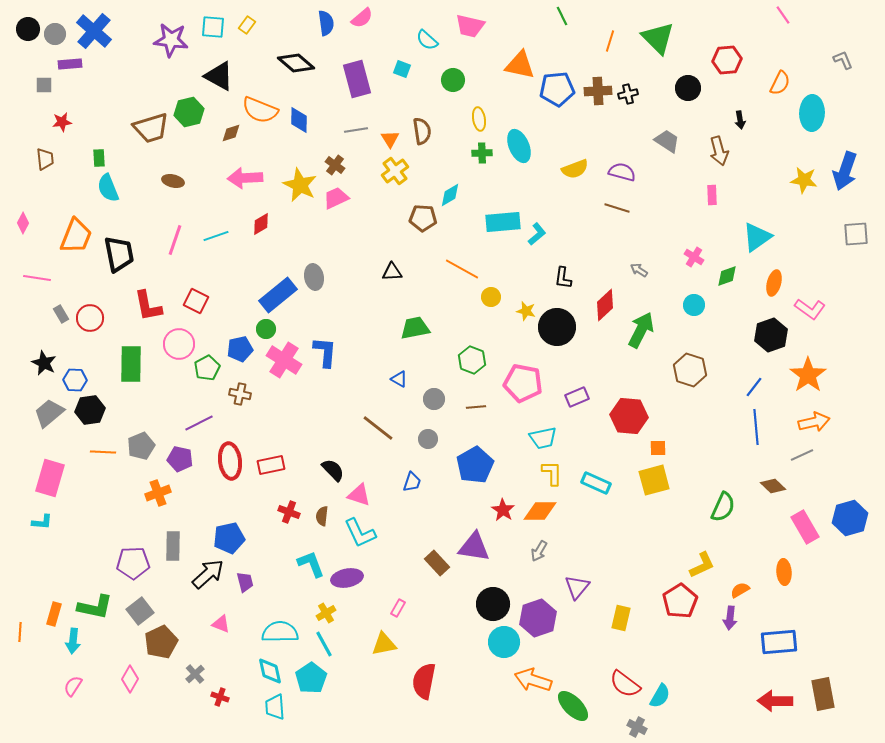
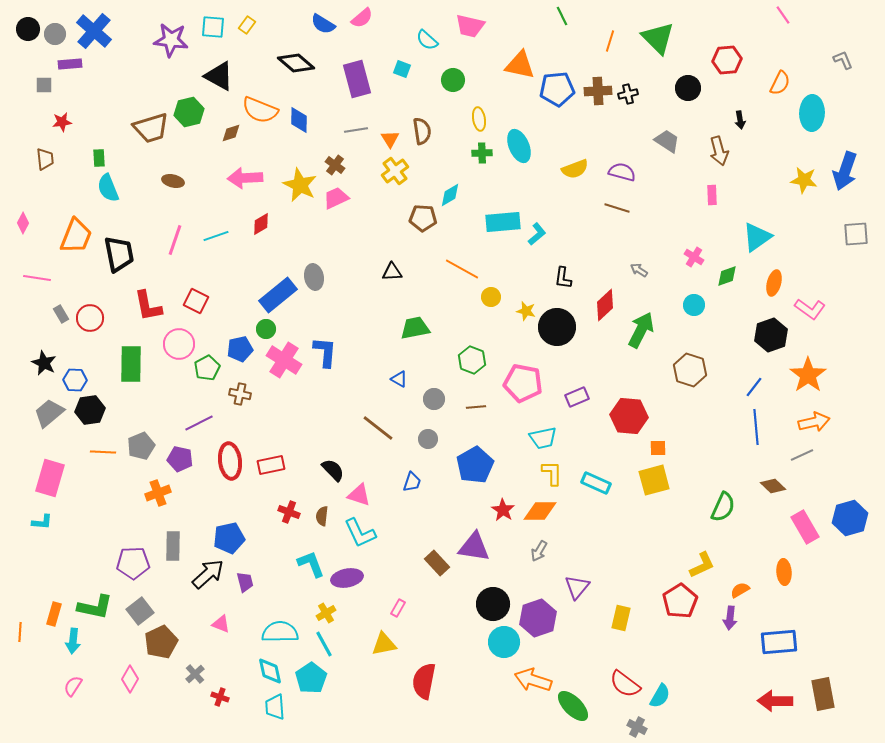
blue semicircle at (326, 23): moved 3 px left, 1 px down; rotated 130 degrees clockwise
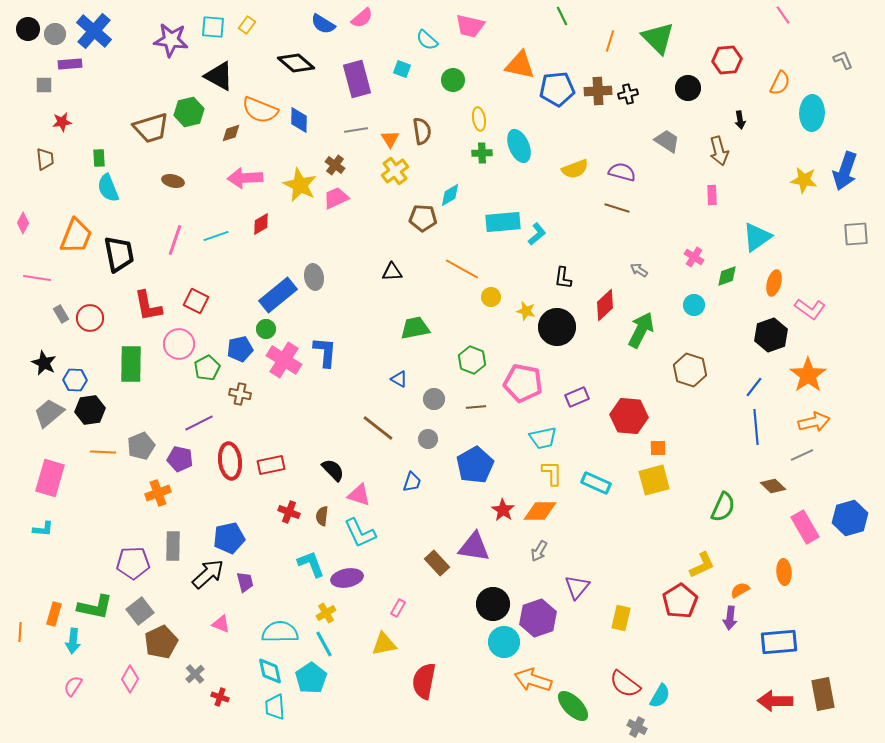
cyan L-shape at (42, 522): moved 1 px right, 7 px down
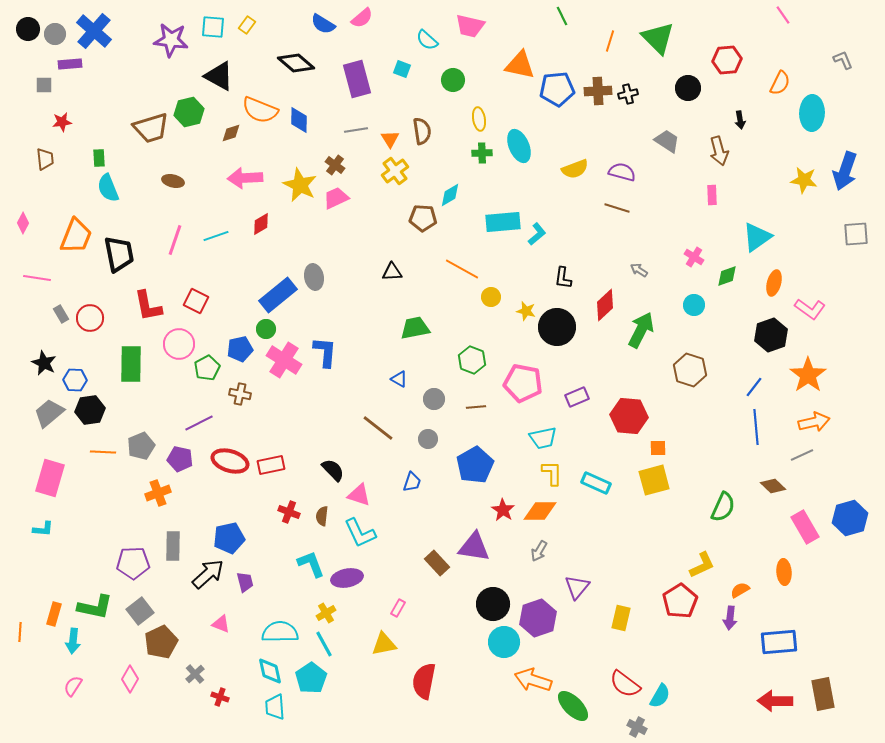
red ellipse at (230, 461): rotated 66 degrees counterclockwise
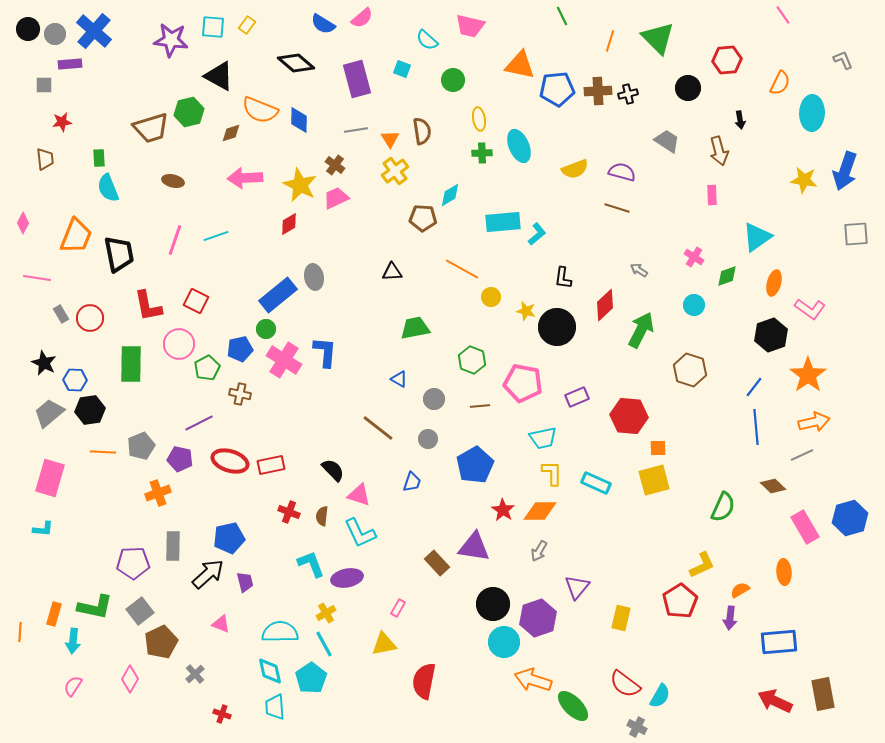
red diamond at (261, 224): moved 28 px right
brown line at (476, 407): moved 4 px right, 1 px up
red cross at (220, 697): moved 2 px right, 17 px down
red arrow at (775, 701): rotated 24 degrees clockwise
